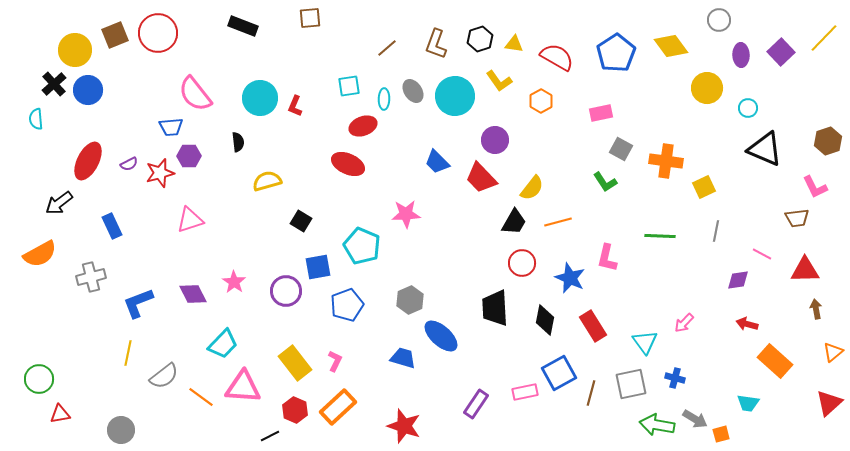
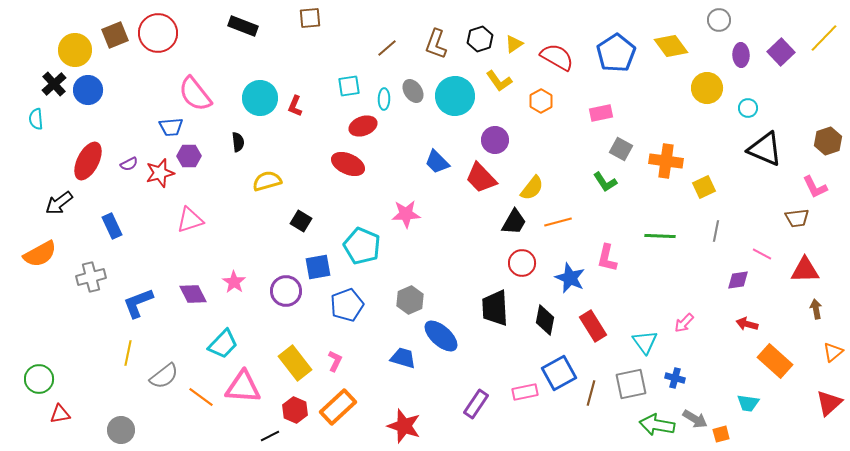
yellow triangle at (514, 44): rotated 42 degrees counterclockwise
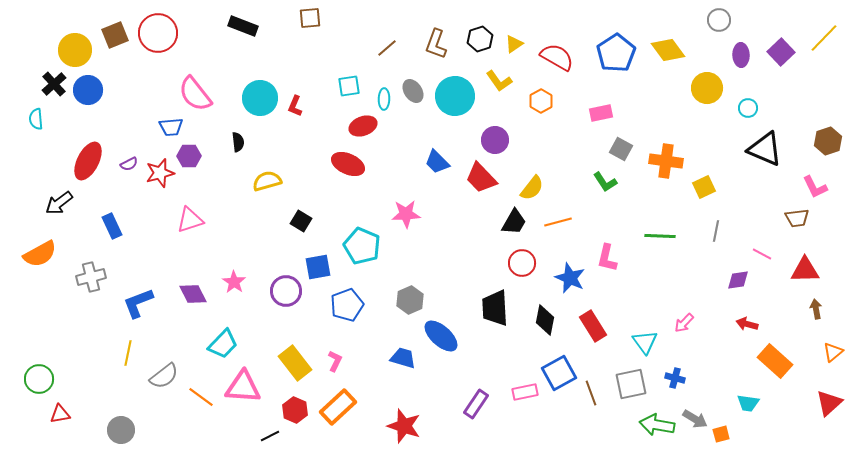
yellow diamond at (671, 46): moved 3 px left, 4 px down
brown line at (591, 393): rotated 35 degrees counterclockwise
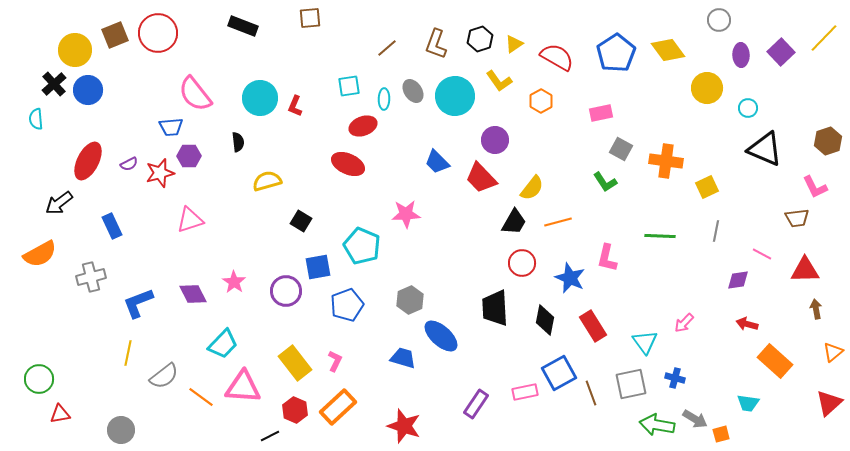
yellow square at (704, 187): moved 3 px right
